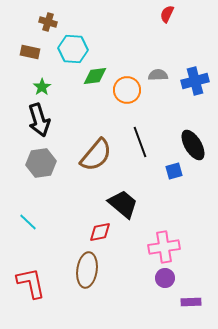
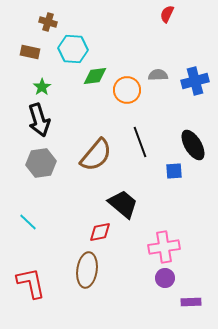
blue square: rotated 12 degrees clockwise
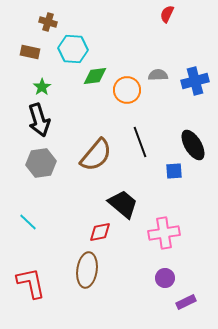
pink cross: moved 14 px up
purple rectangle: moved 5 px left; rotated 24 degrees counterclockwise
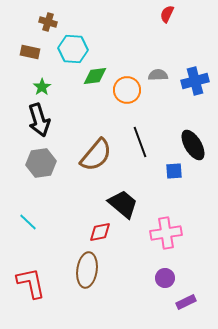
pink cross: moved 2 px right
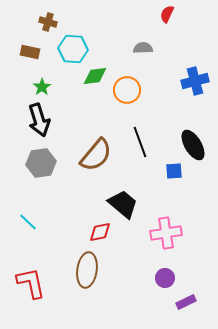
gray semicircle: moved 15 px left, 27 px up
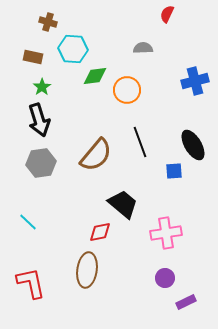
brown rectangle: moved 3 px right, 5 px down
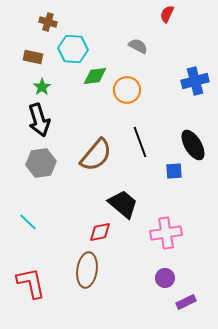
gray semicircle: moved 5 px left, 2 px up; rotated 30 degrees clockwise
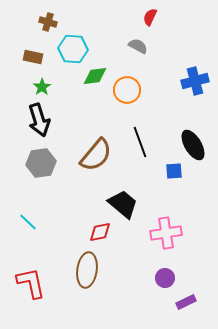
red semicircle: moved 17 px left, 3 px down
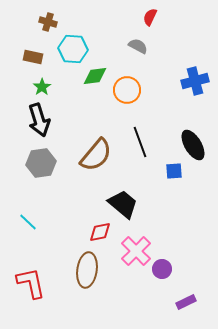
pink cross: moved 30 px left, 18 px down; rotated 36 degrees counterclockwise
purple circle: moved 3 px left, 9 px up
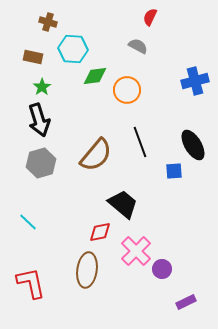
gray hexagon: rotated 8 degrees counterclockwise
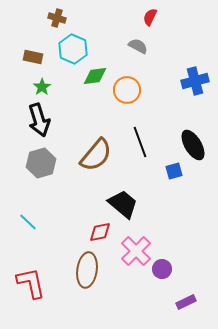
brown cross: moved 9 px right, 4 px up
cyan hexagon: rotated 20 degrees clockwise
blue square: rotated 12 degrees counterclockwise
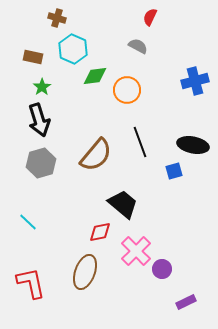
black ellipse: rotated 48 degrees counterclockwise
brown ellipse: moved 2 px left, 2 px down; rotated 12 degrees clockwise
